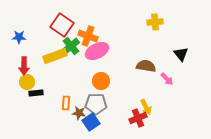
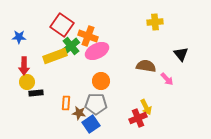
blue square: moved 2 px down
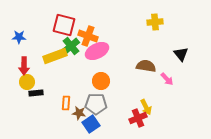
red square: moved 2 px right; rotated 20 degrees counterclockwise
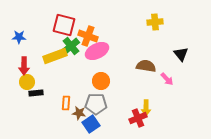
yellow arrow: moved 1 px down; rotated 28 degrees clockwise
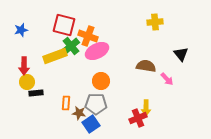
blue star: moved 2 px right, 7 px up; rotated 16 degrees counterclockwise
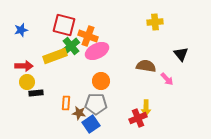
red arrow: rotated 90 degrees counterclockwise
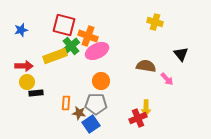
yellow cross: rotated 21 degrees clockwise
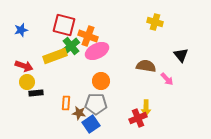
black triangle: moved 1 px down
red arrow: rotated 18 degrees clockwise
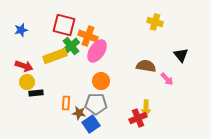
pink ellipse: rotated 30 degrees counterclockwise
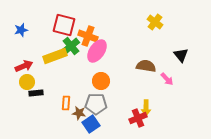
yellow cross: rotated 21 degrees clockwise
red arrow: rotated 42 degrees counterclockwise
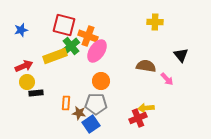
yellow cross: rotated 35 degrees counterclockwise
yellow arrow: rotated 84 degrees clockwise
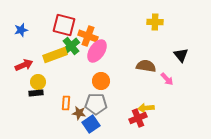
yellow rectangle: moved 1 px up
red arrow: moved 1 px up
yellow circle: moved 11 px right
